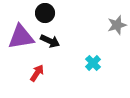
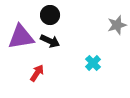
black circle: moved 5 px right, 2 px down
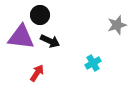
black circle: moved 10 px left
purple triangle: rotated 16 degrees clockwise
cyan cross: rotated 14 degrees clockwise
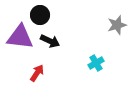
purple triangle: moved 1 px left
cyan cross: moved 3 px right
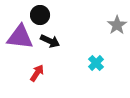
gray star: rotated 18 degrees counterclockwise
cyan cross: rotated 14 degrees counterclockwise
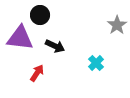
purple triangle: moved 1 px down
black arrow: moved 5 px right, 5 px down
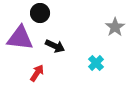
black circle: moved 2 px up
gray star: moved 2 px left, 2 px down
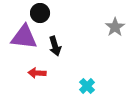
purple triangle: moved 4 px right, 1 px up
black arrow: rotated 48 degrees clockwise
cyan cross: moved 9 px left, 23 px down
red arrow: rotated 120 degrees counterclockwise
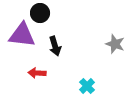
gray star: moved 17 px down; rotated 18 degrees counterclockwise
purple triangle: moved 2 px left, 2 px up
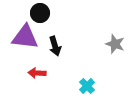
purple triangle: moved 3 px right, 2 px down
